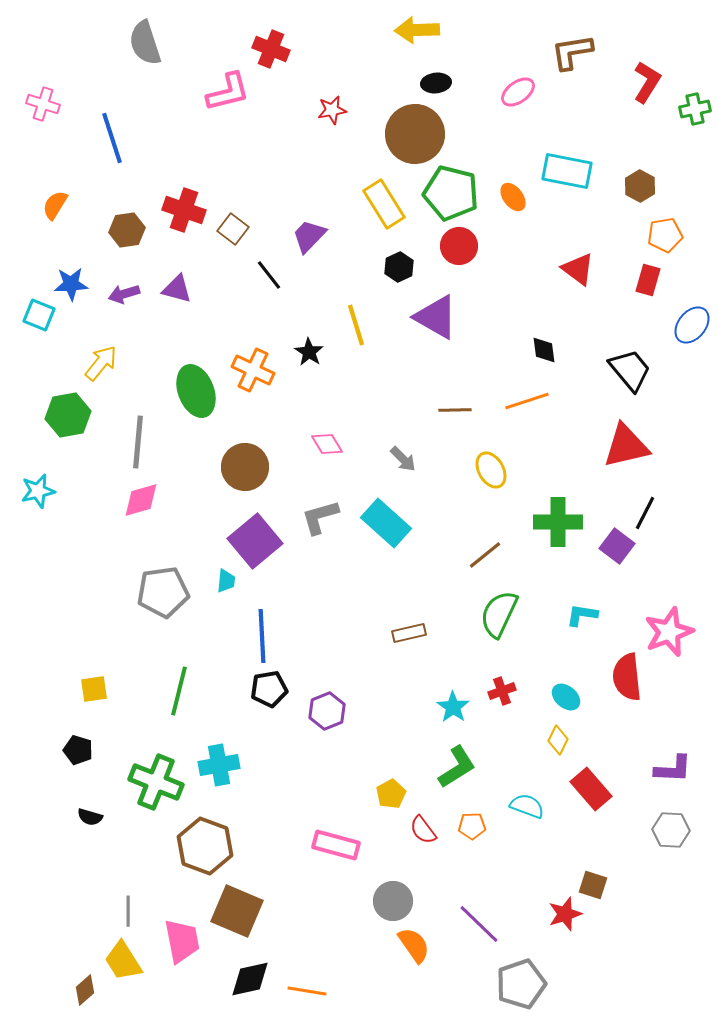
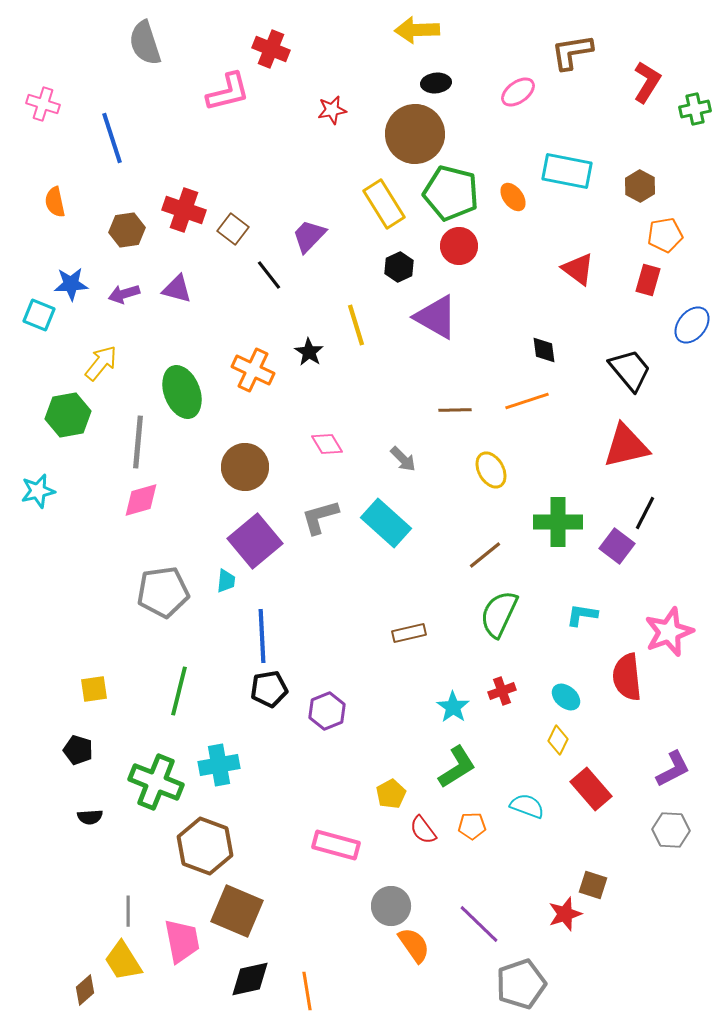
orange semicircle at (55, 205): moved 3 px up; rotated 44 degrees counterclockwise
green ellipse at (196, 391): moved 14 px left, 1 px down
purple L-shape at (673, 769): rotated 30 degrees counterclockwise
black semicircle at (90, 817): rotated 20 degrees counterclockwise
gray circle at (393, 901): moved 2 px left, 5 px down
orange line at (307, 991): rotated 72 degrees clockwise
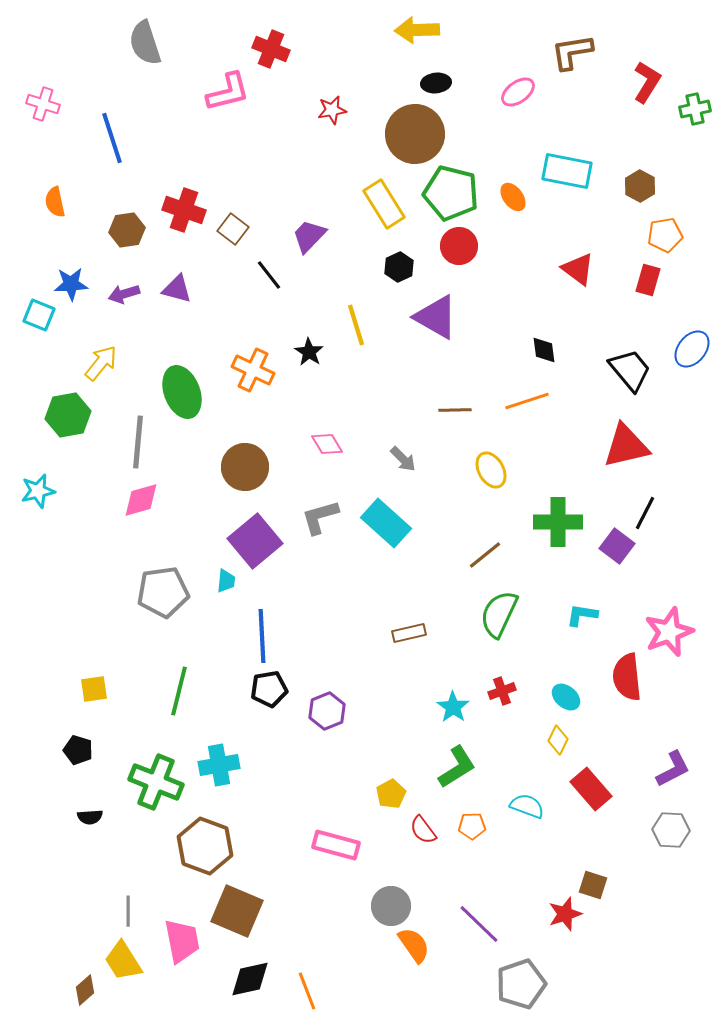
blue ellipse at (692, 325): moved 24 px down
orange line at (307, 991): rotated 12 degrees counterclockwise
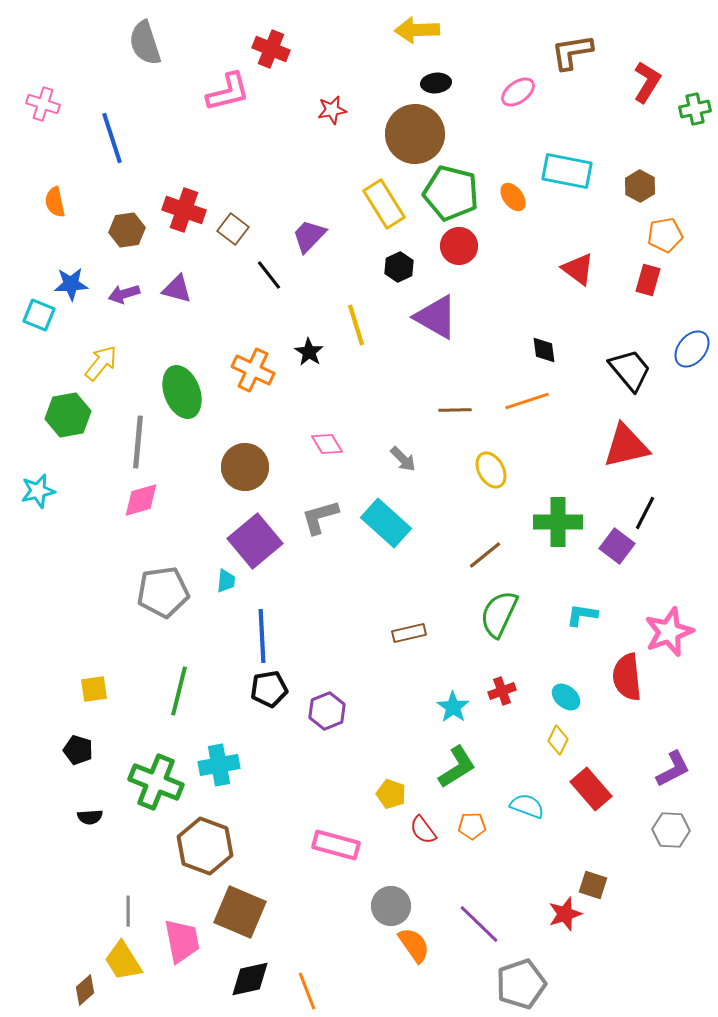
yellow pentagon at (391, 794): rotated 24 degrees counterclockwise
brown square at (237, 911): moved 3 px right, 1 px down
